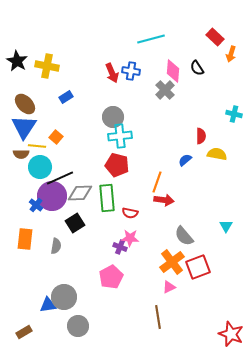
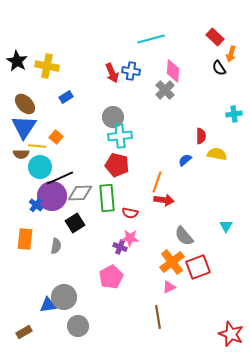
black semicircle at (197, 68): moved 22 px right
cyan cross at (234, 114): rotated 21 degrees counterclockwise
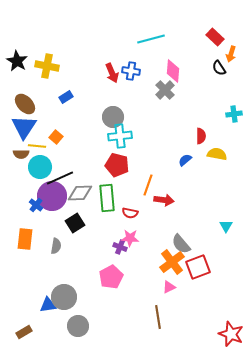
orange line at (157, 182): moved 9 px left, 3 px down
gray semicircle at (184, 236): moved 3 px left, 8 px down
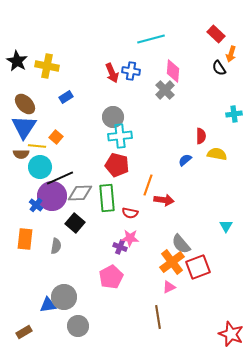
red rectangle at (215, 37): moved 1 px right, 3 px up
black square at (75, 223): rotated 18 degrees counterclockwise
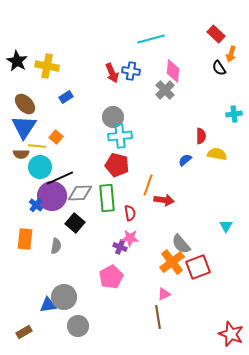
red semicircle at (130, 213): rotated 112 degrees counterclockwise
pink triangle at (169, 287): moved 5 px left, 7 px down
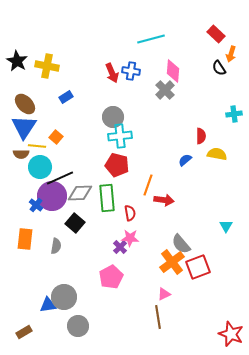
purple cross at (120, 247): rotated 24 degrees clockwise
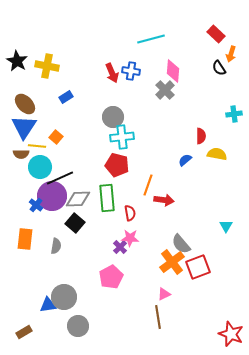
cyan cross at (120, 136): moved 2 px right, 1 px down
gray diamond at (80, 193): moved 2 px left, 6 px down
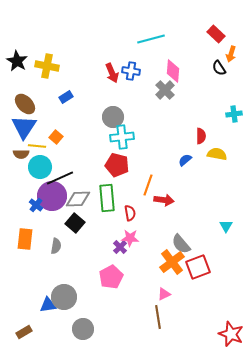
gray circle at (78, 326): moved 5 px right, 3 px down
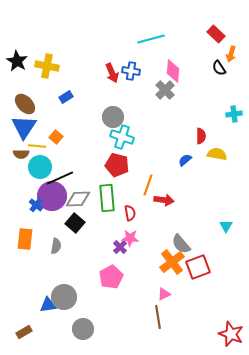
cyan cross at (122, 137): rotated 25 degrees clockwise
